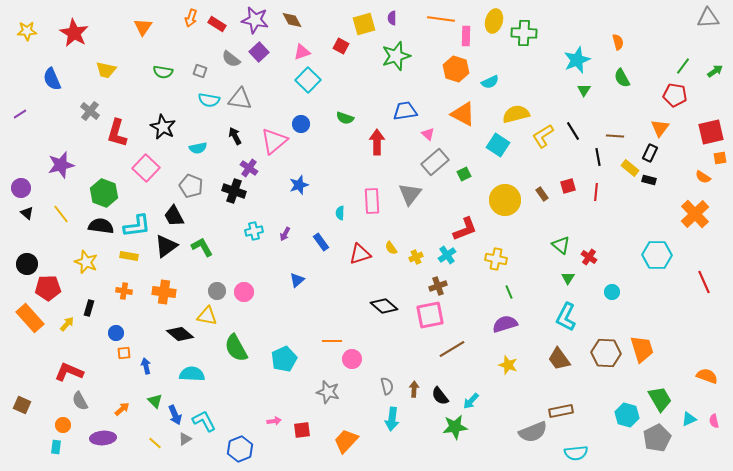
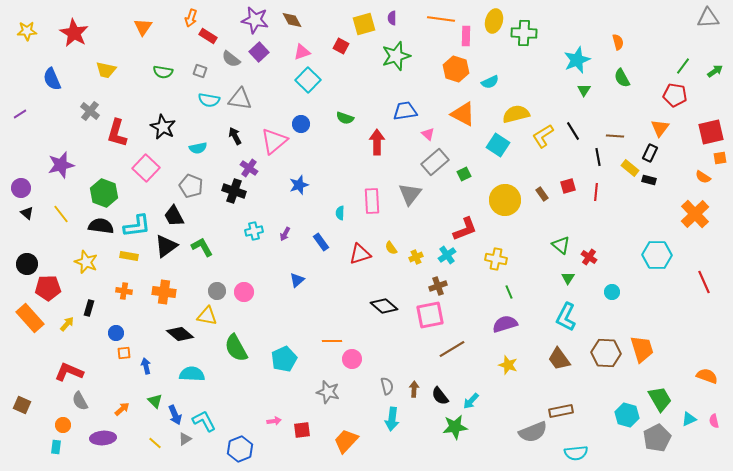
red rectangle at (217, 24): moved 9 px left, 12 px down
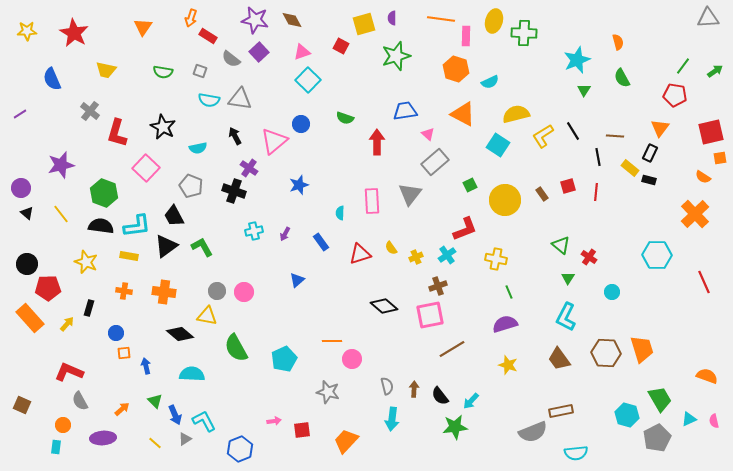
green square at (464, 174): moved 6 px right, 11 px down
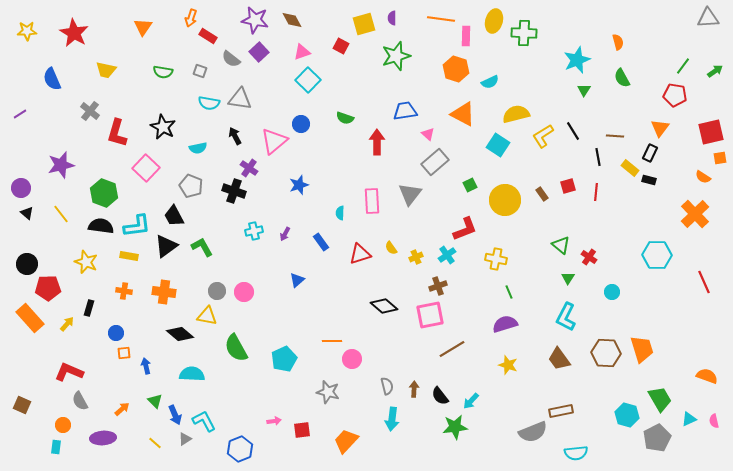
cyan semicircle at (209, 100): moved 3 px down
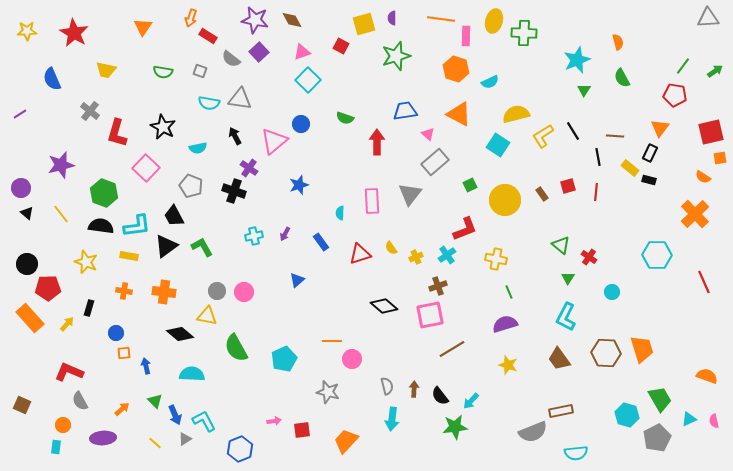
orange triangle at (463, 114): moved 4 px left
cyan cross at (254, 231): moved 5 px down
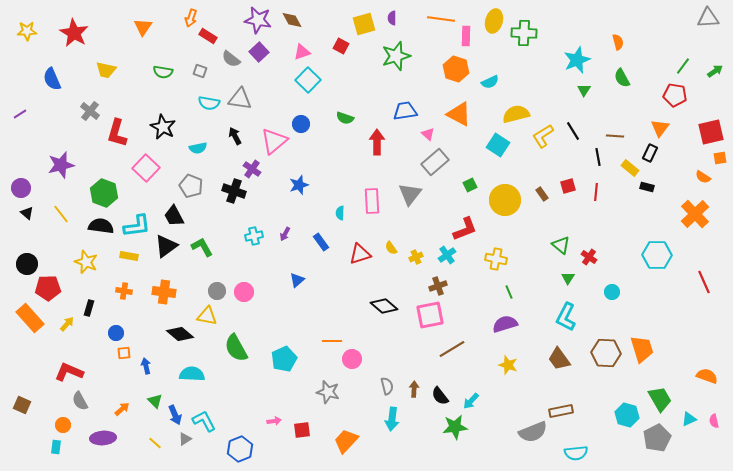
purple star at (255, 20): moved 3 px right
purple cross at (249, 168): moved 3 px right, 1 px down
black rectangle at (649, 180): moved 2 px left, 7 px down
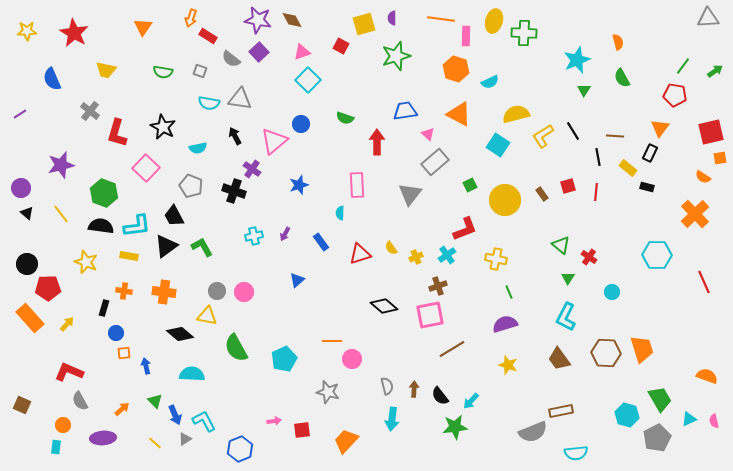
yellow rectangle at (630, 168): moved 2 px left
pink rectangle at (372, 201): moved 15 px left, 16 px up
black rectangle at (89, 308): moved 15 px right
